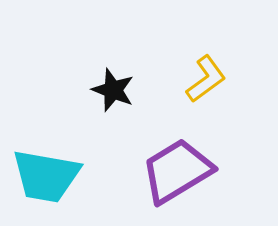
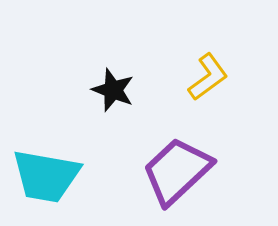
yellow L-shape: moved 2 px right, 2 px up
purple trapezoid: rotated 12 degrees counterclockwise
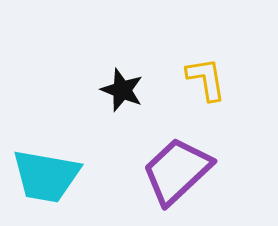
yellow L-shape: moved 2 px left, 2 px down; rotated 63 degrees counterclockwise
black star: moved 9 px right
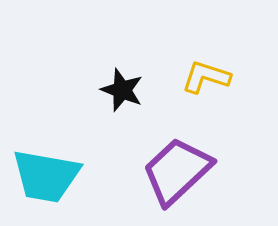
yellow L-shape: moved 2 px up; rotated 63 degrees counterclockwise
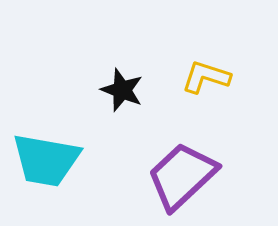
purple trapezoid: moved 5 px right, 5 px down
cyan trapezoid: moved 16 px up
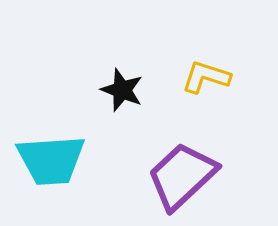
cyan trapezoid: moved 5 px right; rotated 14 degrees counterclockwise
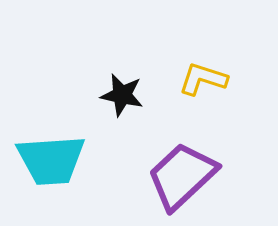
yellow L-shape: moved 3 px left, 2 px down
black star: moved 5 px down; rotated 9 degrees counterclockwise
